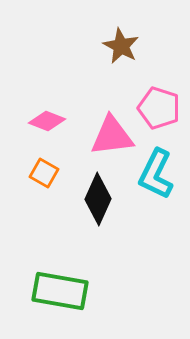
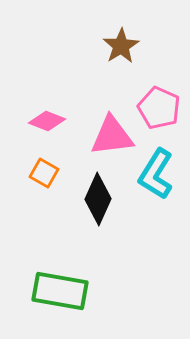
brown star: rotated 12 degrees clockwise
pink pentagon: rotated 6 degrees clockwise
cyan L-shape: rotated 6 degrees clockwise
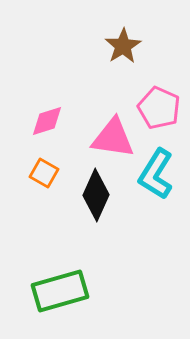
brown star: moved 2 px right
pink diamond: rotated 39 degrees counterclockwise
pink triangle: moved 1 px right, 2 px down; rotated 15 degrees clockwise
black diamond: moved 2 px left, 4 px up
green rectangle: rotated 26 degrees counterclockwise
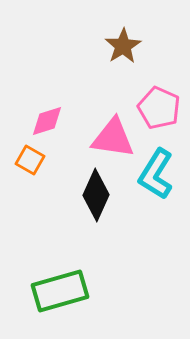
orange square: moved 14 px left, 13 px up
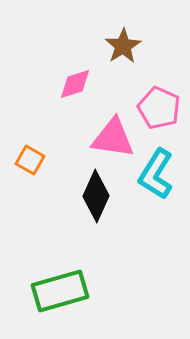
pink diamond: moved 28 px right, 37 px up
black diamond: moved 1 px down
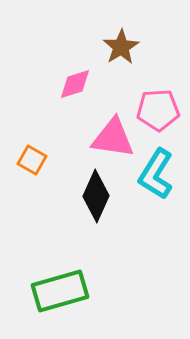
brown star: moved 2 px left, 1 px down
pink pentagon: moved 1 px left, 2 px down; rotated 27 degrees counterclockwise
orange square: moved 2 px right
